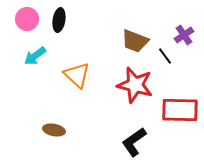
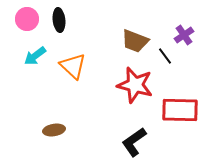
black ellipse: rotated 15 degrees counterclockwise
orange triangle: moved 4 px left, 9 px up
brown ellipse: rotated 20 degrees counterclockwise
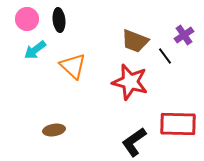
cyan arrow: moved 6 px up
red star: moved 5 px left, 3 px up
red rectangle: moved 2 px left, 14 px down
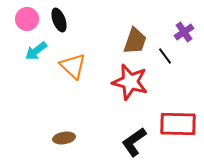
black ellipse: rotated 15 degrees counterclockwise
purple cross: moved 3 px up
brown trapezoid: rotated 92 degrees counterclockwise
cyan arrow: moved 1 px right, 1 px down
brown ellipse: moved 10 px right, 8 px down
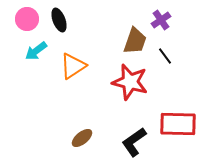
purple cross: moved 23 px left, 12 px up
orange triangle: rotated 44 degrees clockwise
brown ellipse: moved 18 px right; rotated 30 degrees counterclockwise
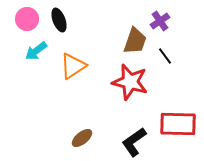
purple cross: moved 1 px left, 1 px down
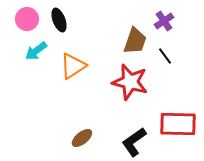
purple cross: moved 4 px right
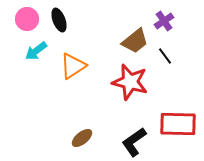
brown trapezoid: rotated 32 degrees clockwise
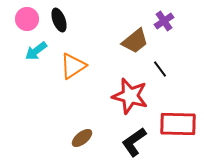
black line: moved 5 px left, 13 px down
red star: moved 14 px down
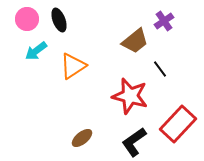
red rectangle: rotated 48 degrees counterclockwise
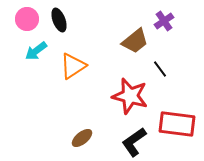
red rectangle: moved 1 px left; rotated 54 degrees clockwise
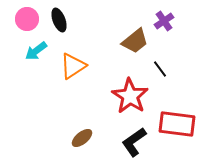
red star: rotated 18 degrees clockwise
